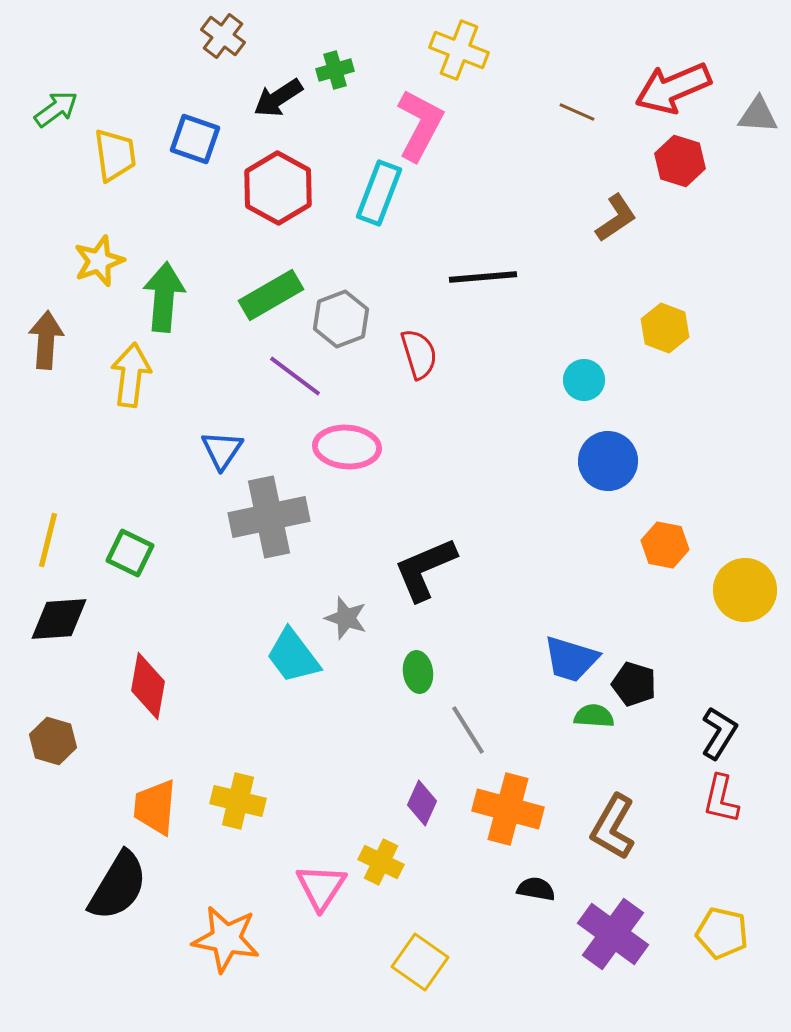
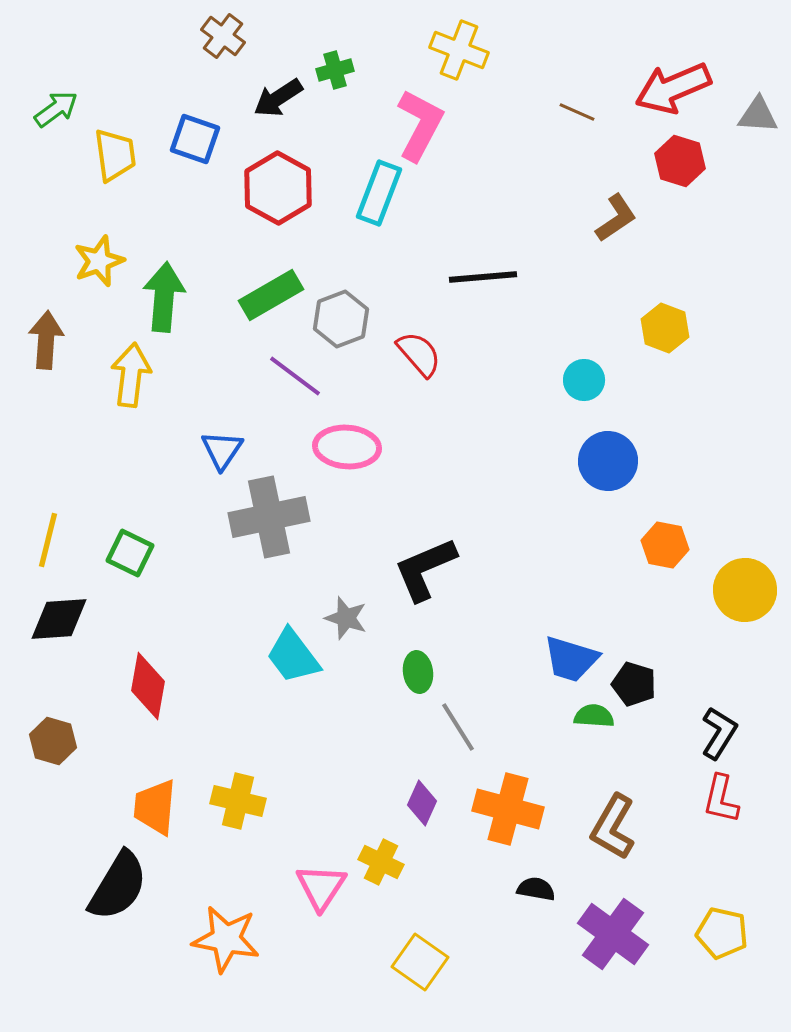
red semicircle at (419, 354): rotated 24 degrees counterclockwise
gray line at (468, 730): moved 10 px left, 3 px up
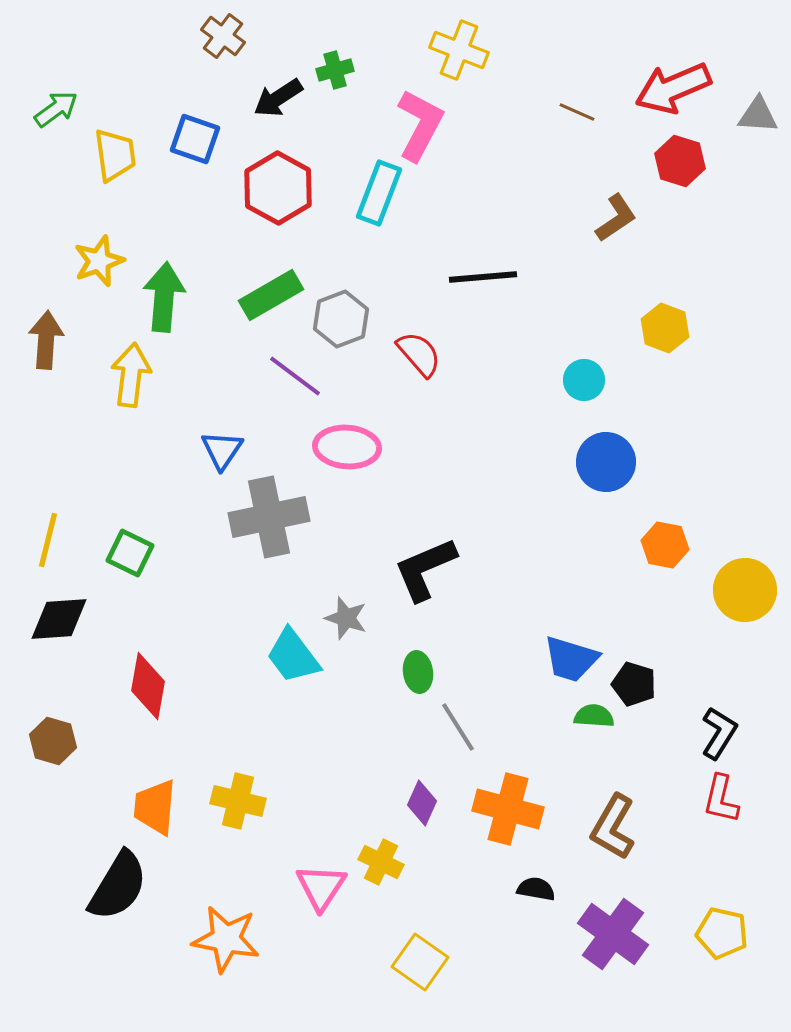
blue circle at (608, 461): moved 2 px left, 1 px down
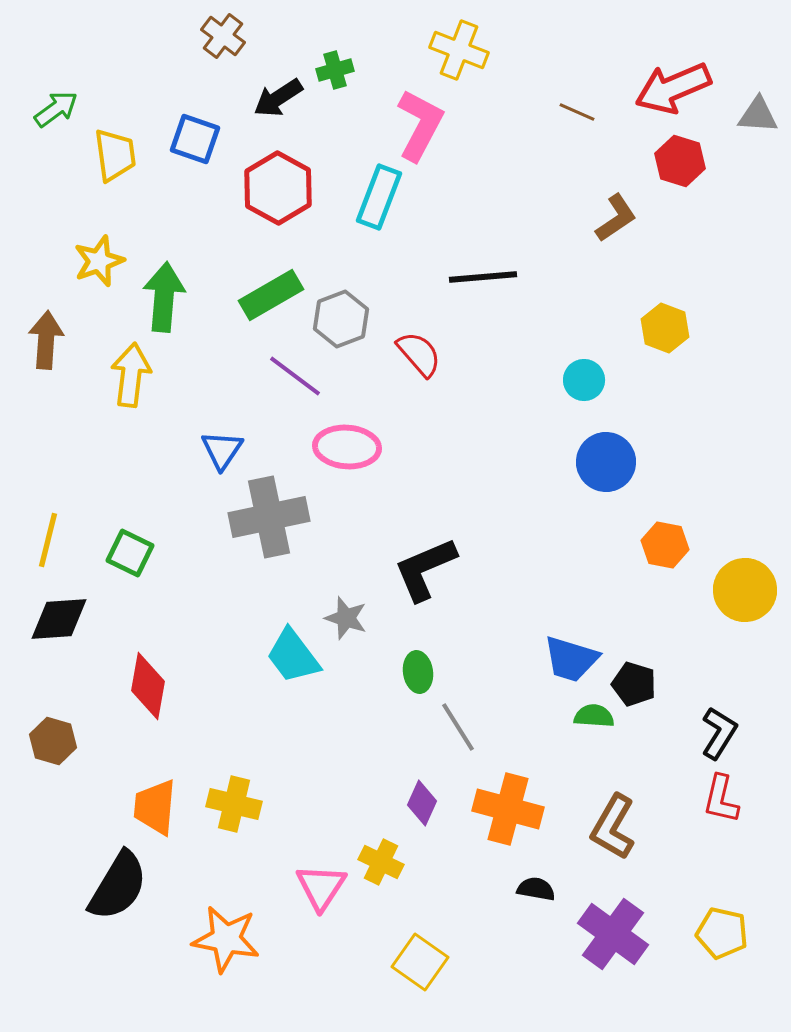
cyan rectangle at (379, 193): moved 4 px down
yellow cross at (238, 801): moved 4 px left, 3 px down
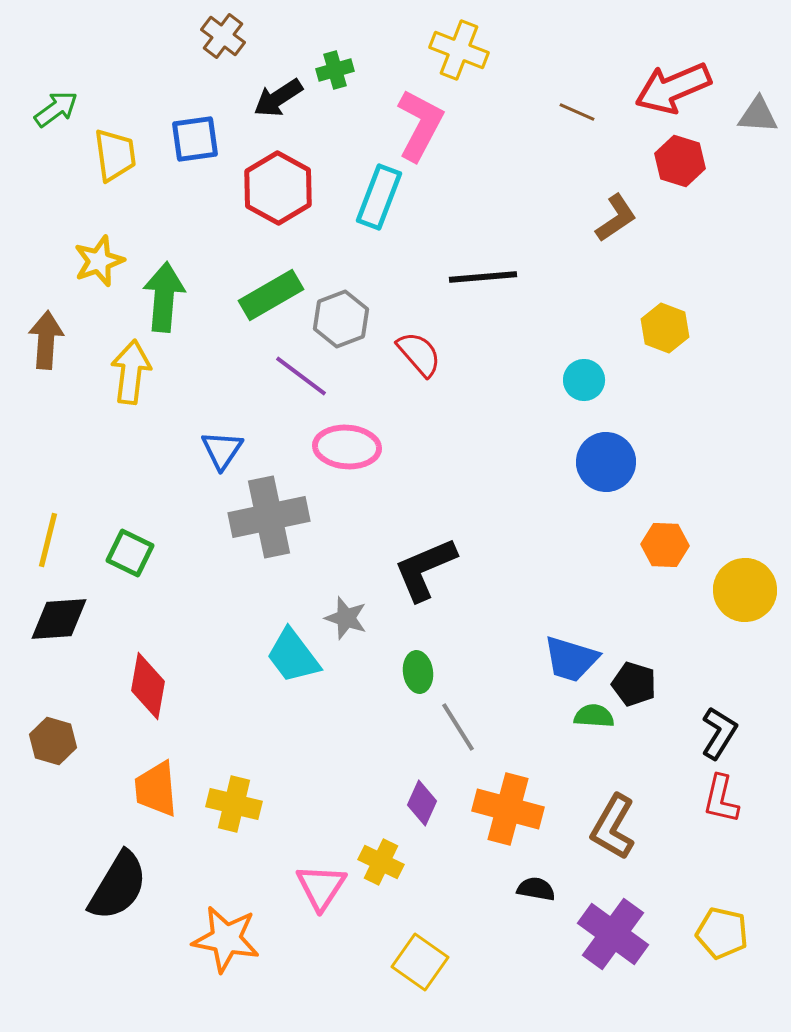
blue square at (195, 139): rotated 27 degrees counterclockwise
yellow arrow at (131, 375): moved 3 px up
purple line at (295, 376): moved 6 px right
orange hexagon at (665, 545): rotated 9 degrees counterclockwise
orange trapezoid at (155, 807): moved 1 px right, 18 px up; rotated 10 degrees counterclockwise
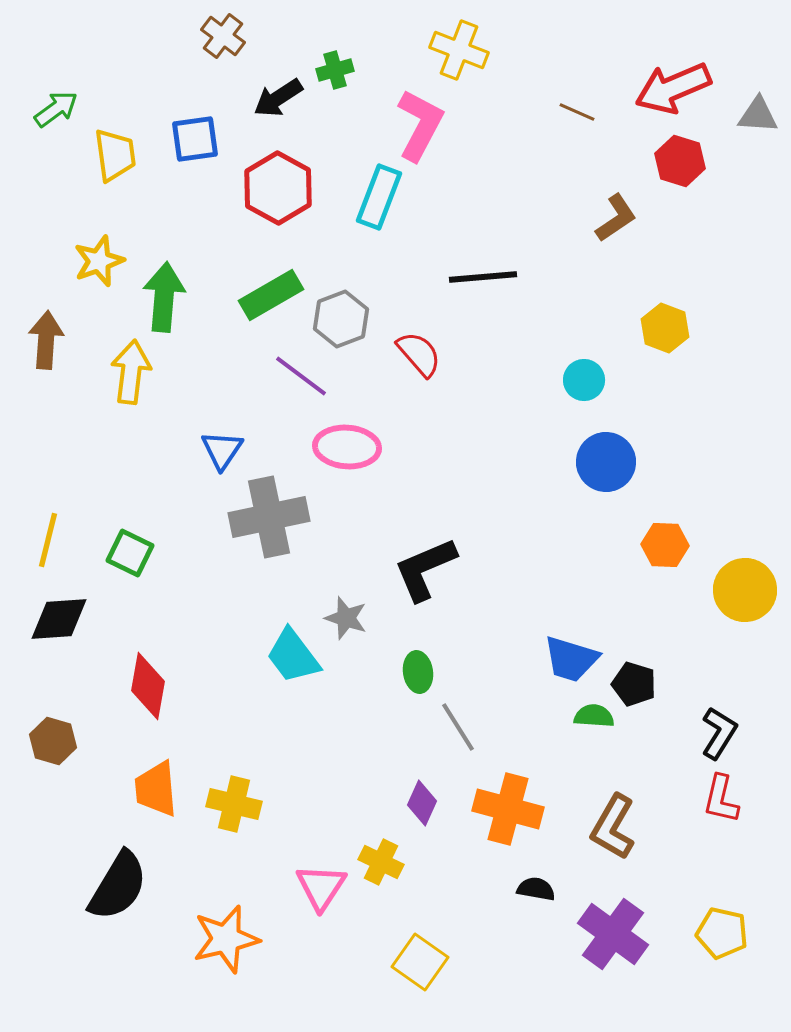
orange star at (226, 939): rotated 24 degrees counterclockwise
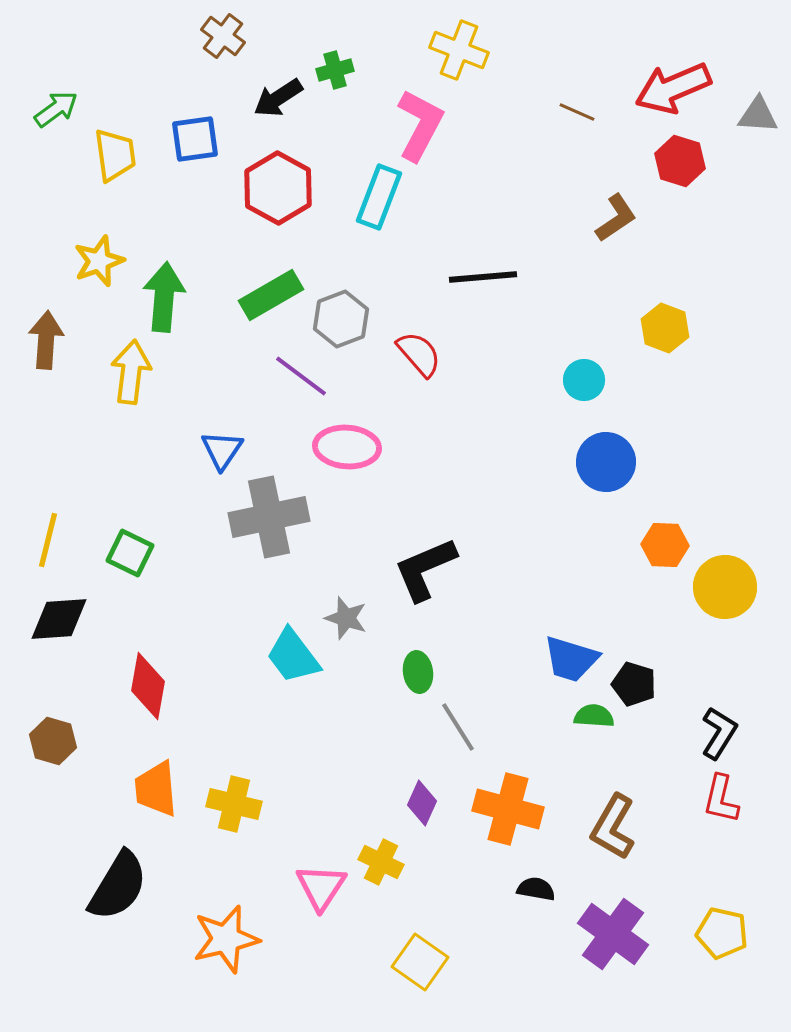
yellow circle at (745, 590): moved 20 px left, 3 px up
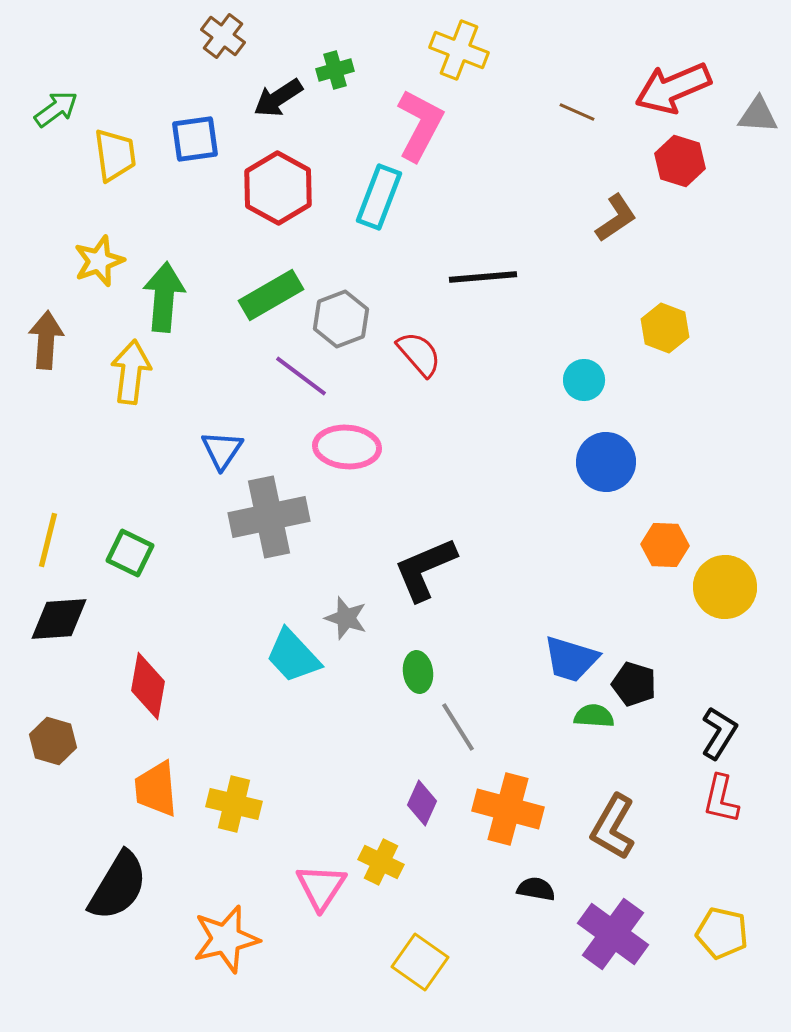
cyan trapezoid at (293, 656): rotated 6 degrees counterclockwise
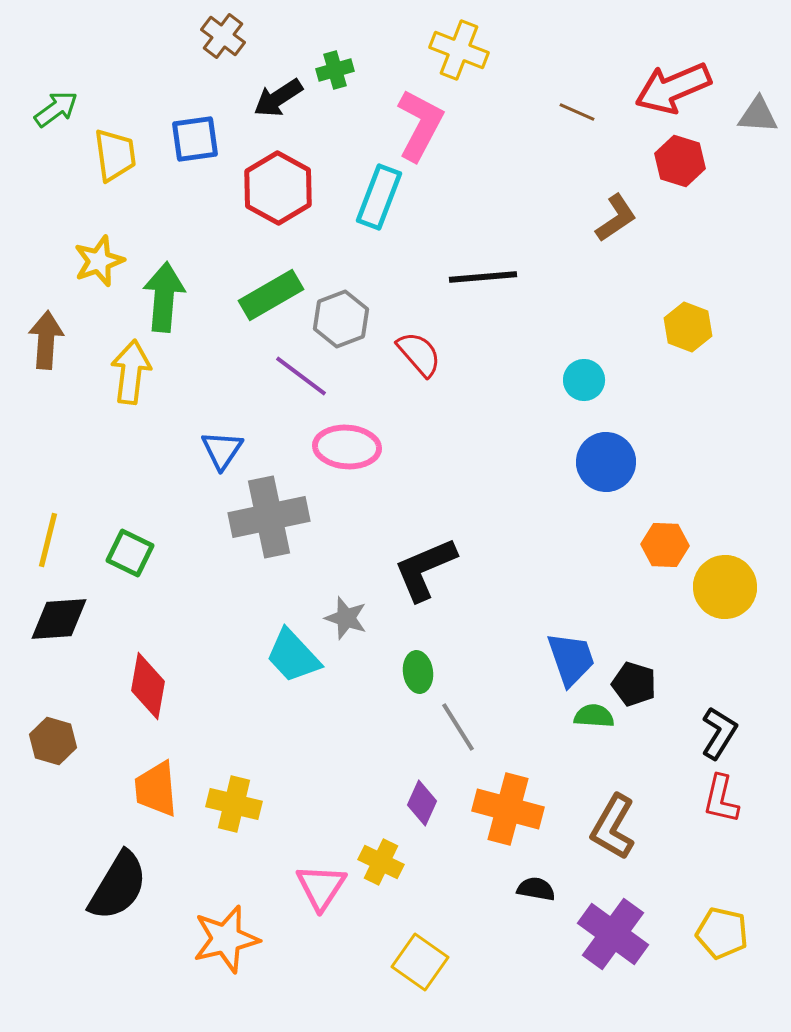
yellow hexagon at (665, 328): moved 23 px right, 1 px up
blue trapezoid at (571, 659): rotated 126 degrees counterclockwise
